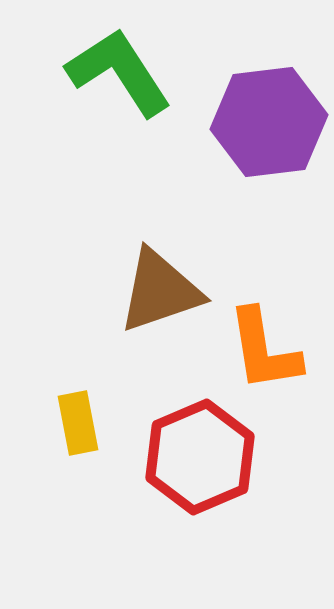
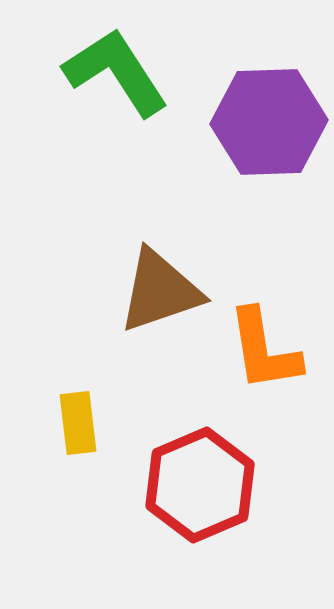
green L-shape: moved 3 px left
purple hexagon: rotated 5 degrees clockwise
yellow rectangle: rotated 4 degrees clockwise
red hexagon: moved 28 px down
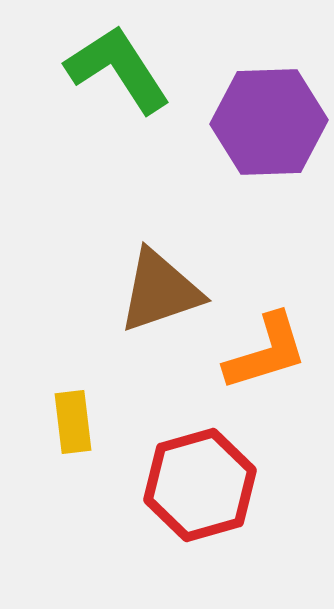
green L-shape: moved 2 px right, 3 px up
orange L-shape: moved 2 px right, 2 px down; rotated 98 degrees counterclockwise
yellow rectangle: moved 5 px left, 1 px up
red hexagon: rotated 7 degrees clockwise
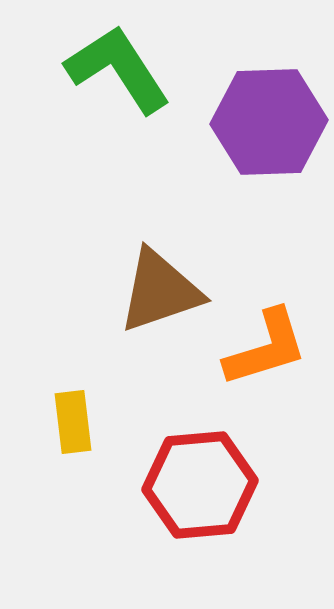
orange L-shape: moved 4 px up
red hexagon: rotated 11 degrees clockwise
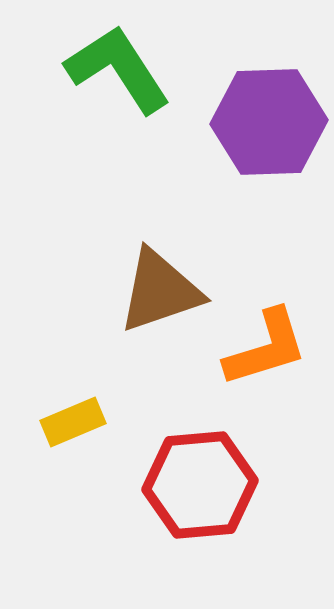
yellow rectangle: rotated 74 degrees clockwise
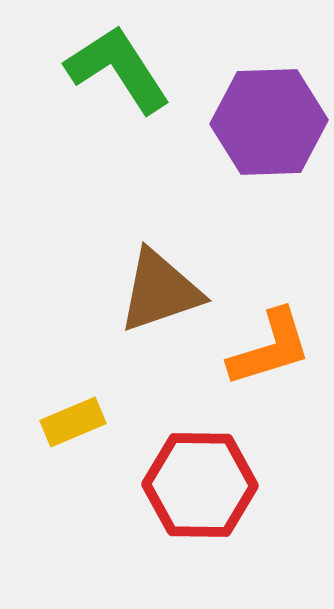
orange L-shape: moved 4 px right
red hexagon: rotated 6 degrees clockwise
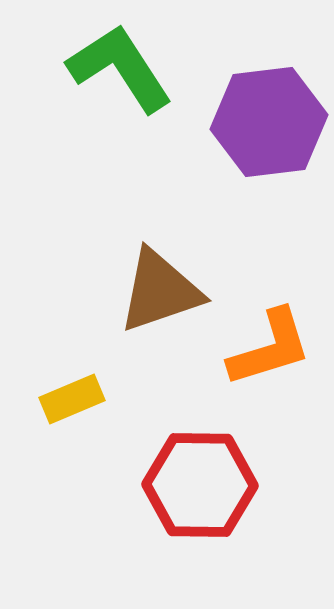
green L-shape: moved 2 px right, 1 px up
purple hexagon: rotated 5 degrees counterclockwise
yellow rectangle: moved 1 px left, 23 px up
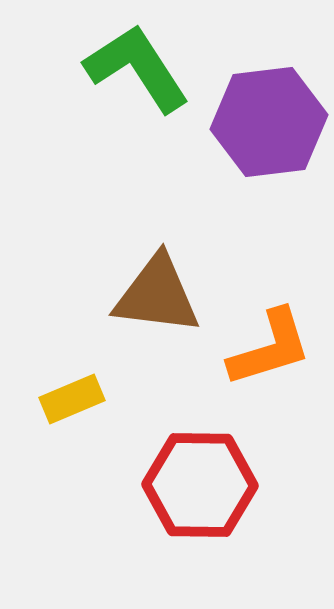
green L-shape: moved 17 px right
brown triangle: moved 3 px left, 4 px down; rotated 26 degrees clockwise
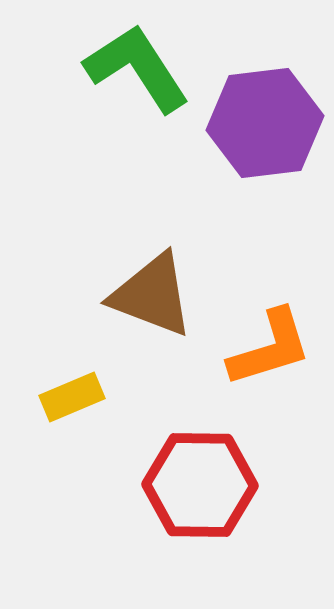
purple hexagon: moved 4 px left, 1 px down
brown triangle: moved 5 px left; rotated 14 degrees clockwise
yellow rectangle: moved 2 px up
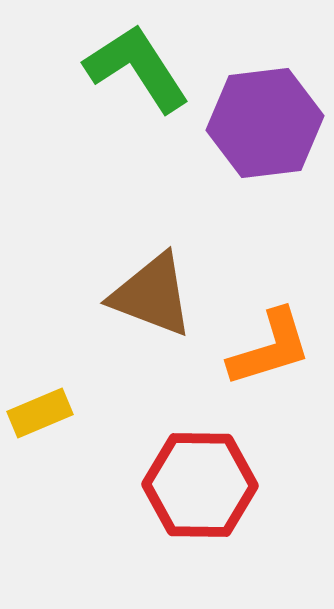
yellow rectangle: moved 32 px left, 16 px down
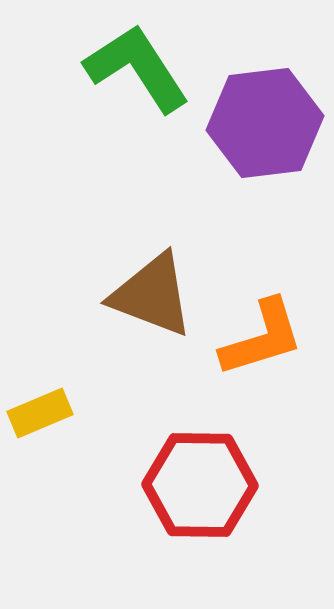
orange L-shape: moved 8 px left, 10 px up
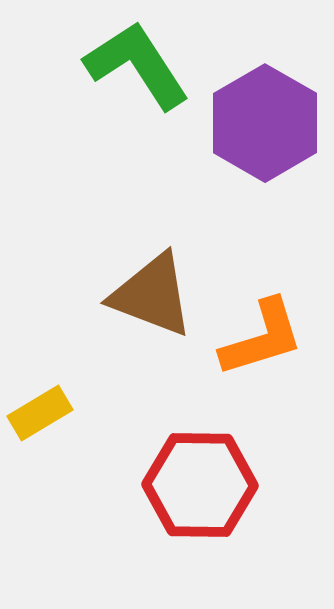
green L-shape: moved 3 px up
purple hexagon: rotated 23 degrees counterclockwise
yellow rectangle: rotated 8 degrees counterclockwise
